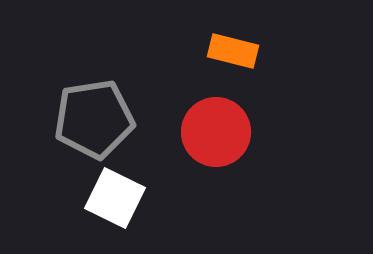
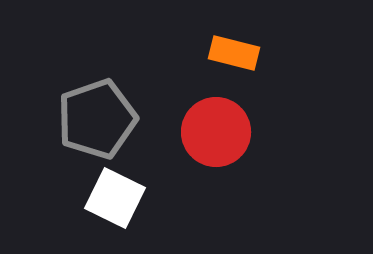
orange rectangle: moved 1 px right, 2 px down
gray pentagon: moved 3 px right; rotated 10 degrees counterclockwise
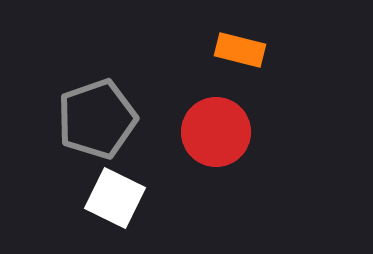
orange rectangle: moved 6 px right, 3 px up
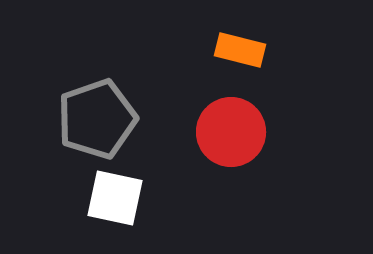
red circle: moved 15 px right
white square: rotated 14 degrees counterclockwise
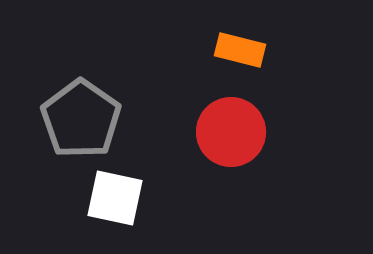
gray pentagon: moved 16 px left; rotated 18 degrees counterclockwise
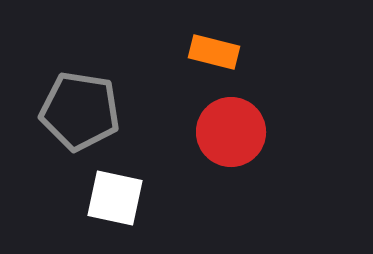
orange rectangle: moved 26 px left, 2 px down
gray pentagon: moved 1 px left, 8 px up; rotated 26 degrees counterclockwise
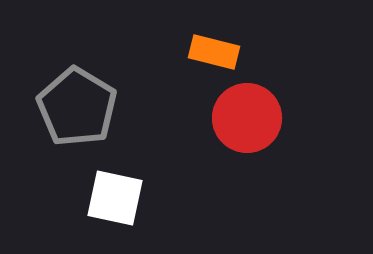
gray pentagon: moved 3 px left, 4 px up; rotated 22 degrees clockwise
red circle: moved 16 px right, 14 px up
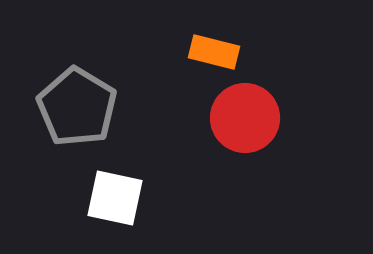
red circle: moved 2 px left
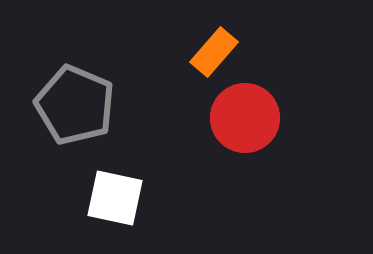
orange rectangle: rotated 63 degrees counterclockwise
gray pentagon: moved 2 px left, 2 px up; rotated 8 degrees counterclockwise
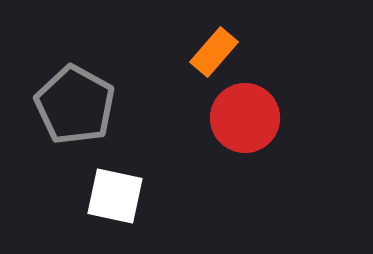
gray pentagon: rotated 6 degrees clockwise
white square: moved 2 px up
